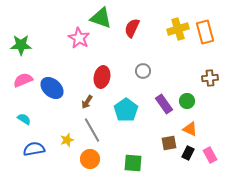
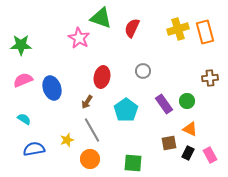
blue ellipse: rotated 30 degrees clockwise
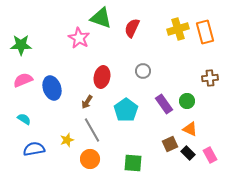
brown square: moved 1 px right, 1 px down; rotated 14 degrees counterclockwise
black rectangle: rotated 72 degrees counterclockwise
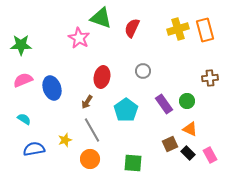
orange rectangle: moved 2 px up
yellow star: moved 2 px left
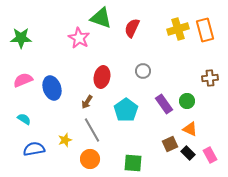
green star: moved 7 px up
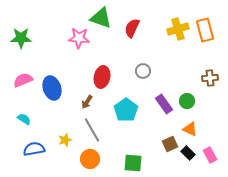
pink star: rotated 25 degrees counterclockwise
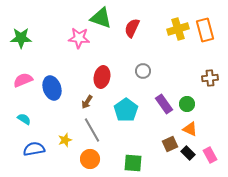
green circle: moved 3 px down
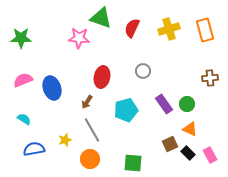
yellow cross: moved 9 px left
cyan pentagon: rotated 20 degrees clockwise
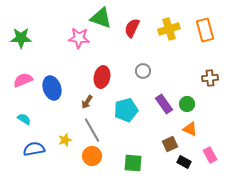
black rectangle: moved 4 px left, 9 px down; rotated 16 degrees counterclockwise
orange circle: moved 2 px right, 3 px up
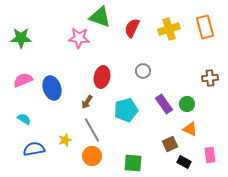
green triangle: moved 1 px left, 1 px up
orange rectangle: moved 3 px up
pink rectangle: rotated 21 degrees clockwise
